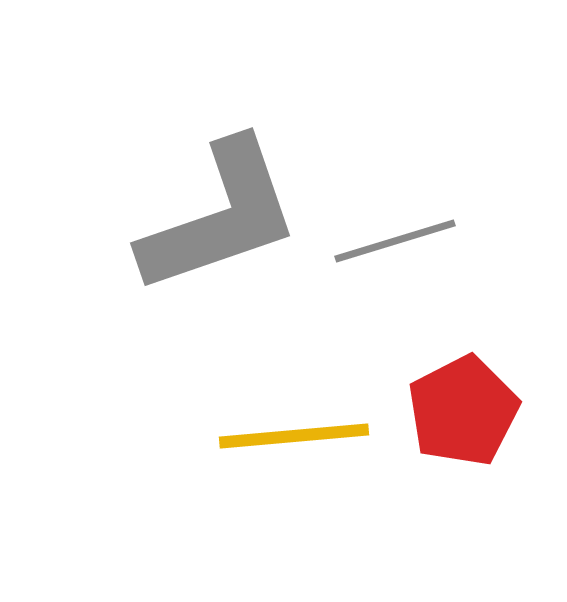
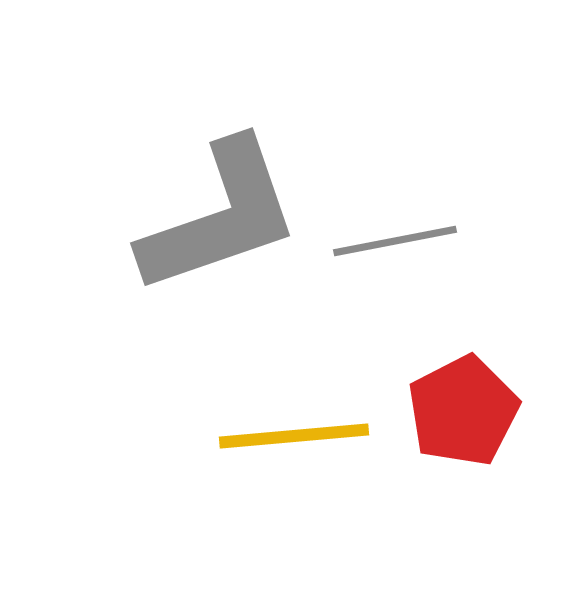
gray line: rotated 6 degrees clockwise
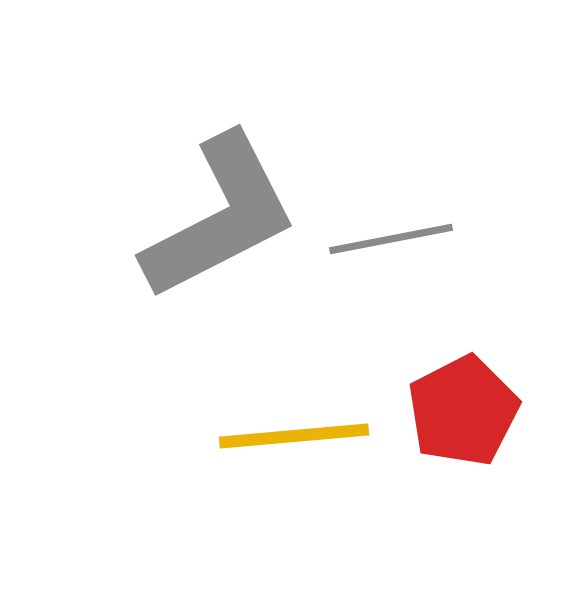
gray L-shape: rotated 8 degrees counterclockwise
gray line: moved 4 px left, 2 px up
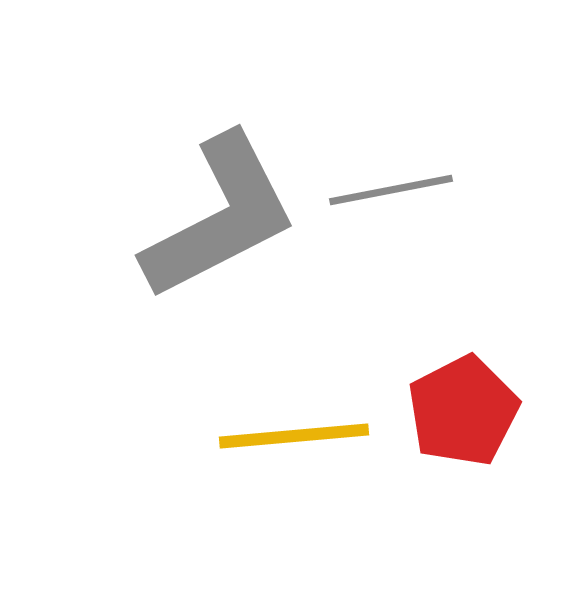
gray line: moved 49 px up
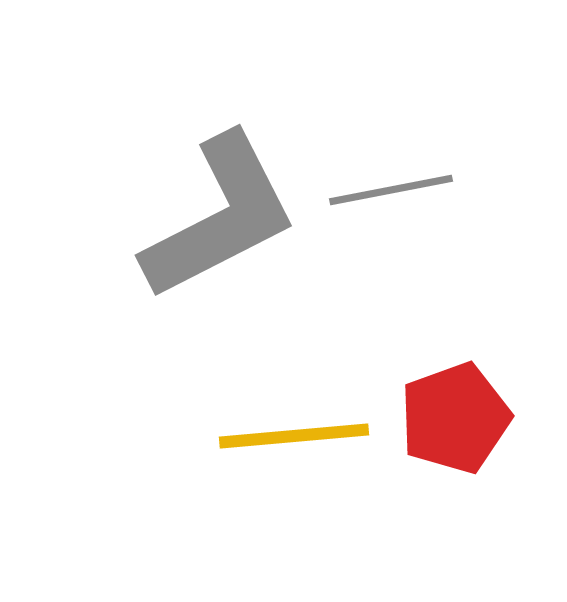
red pentagon: moved 8 px left, 7 px down; rotated 7 degrees clockwise
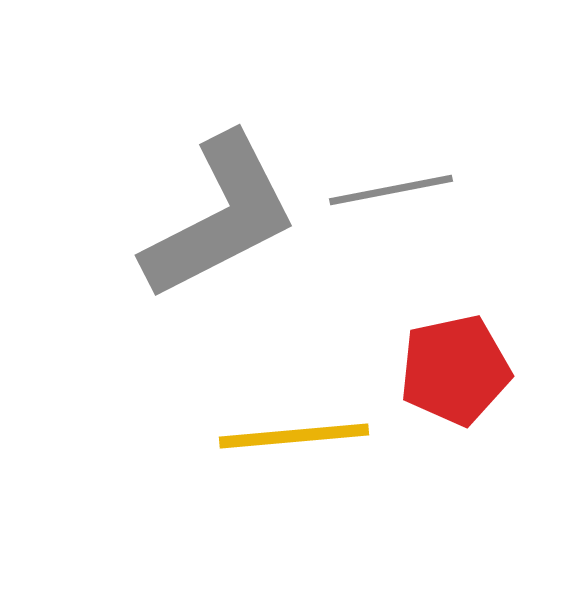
red pentagon: moved 48 px up; rotated 8 degrees clockwise
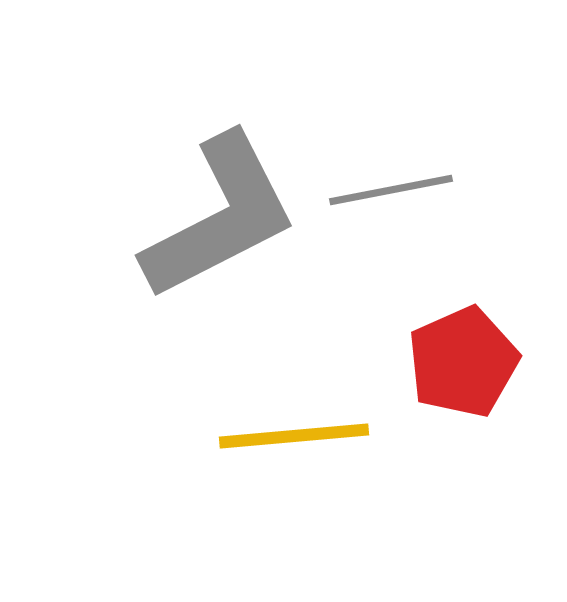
red pentagon: moved 8 px right, 8 px up; rotated 12 degrees counterclockwise
